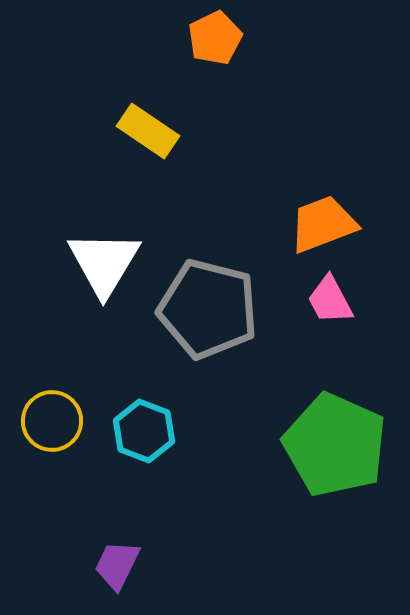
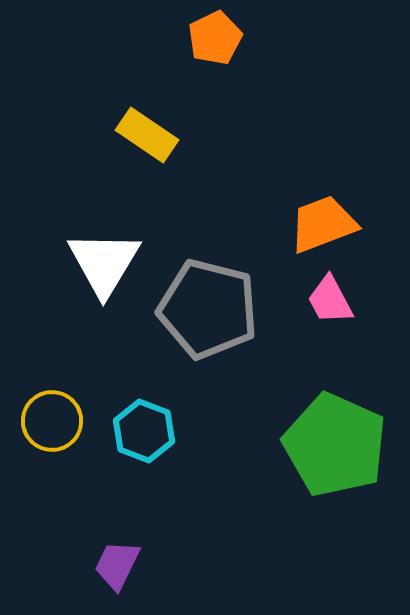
yellow rectangle: moved 1 px left, 4 px down
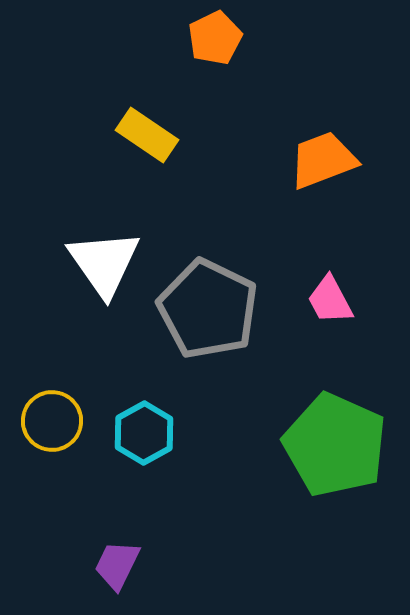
orange trapezoid: moved 64 px up
white triangle: rotated 6 degrees counterclockwise
gray pentagon: rotated 12 degrees clockwise
cyan hexagon: moved 2 px down; rotated 10 degrees clockwise
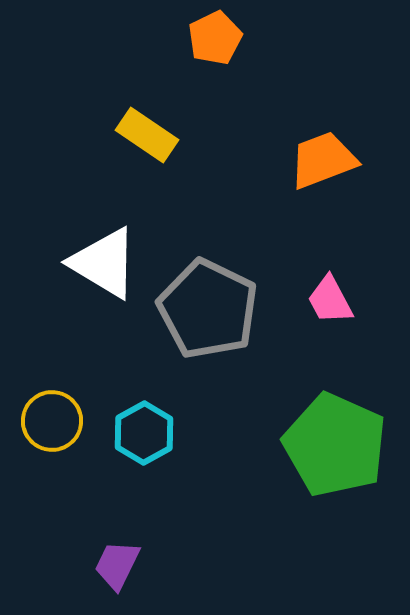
white triangle: rotated 24 degrees counterclockwise
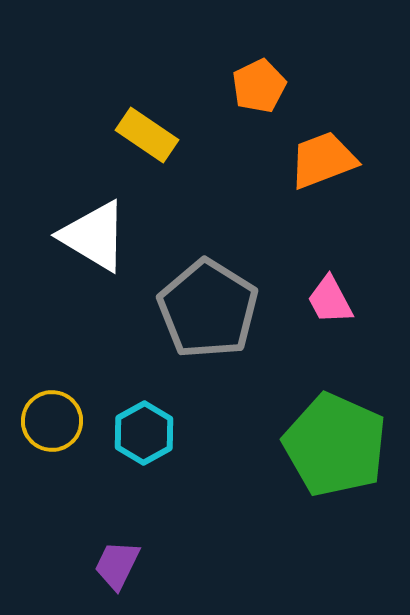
orange pentagon: moved 44 px right, 48 px down
white triangle: moved 10 px left, 27 px up
gray pentagon: rotated 6 degrees clockwise
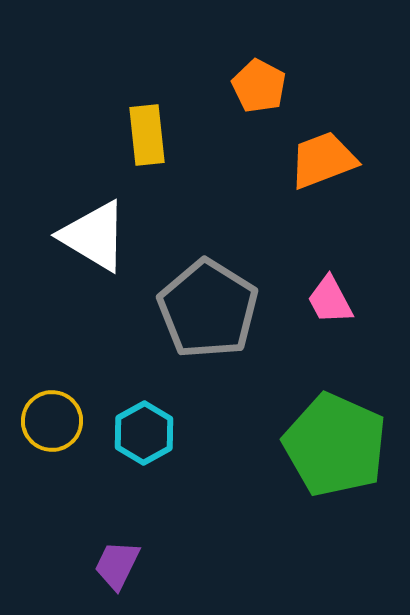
orange pentagon: rotated 18 degrees counterclockwise
yellow rectangle: rotated 50 degrees clockwise
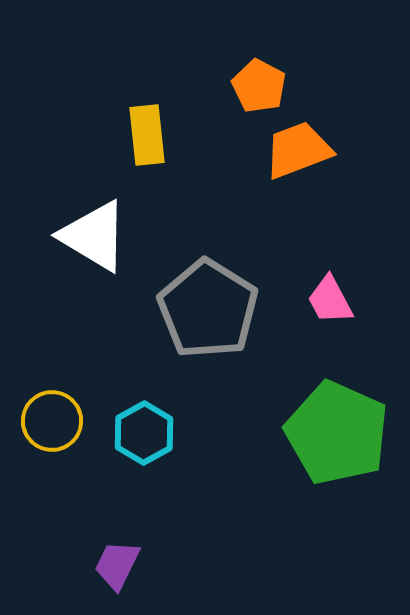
orange trapezoid: moved 25 px left, 10 px up
green pentagon: moved 2 px right, 12 px up
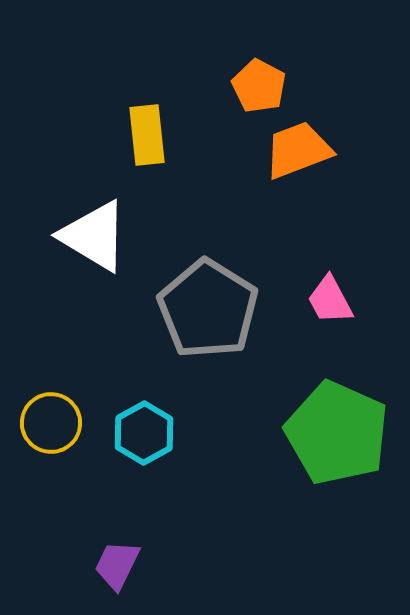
yellow circle: moved 1 px left, 2 px down
